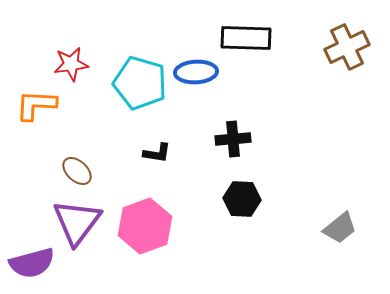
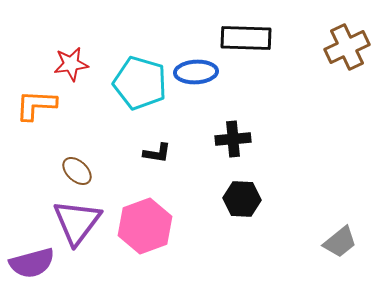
gray trapezoid: moved 14 px down
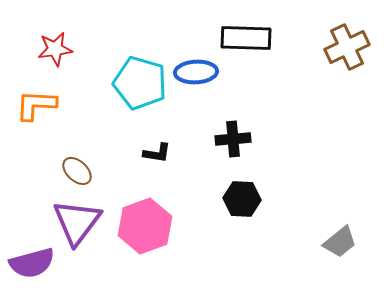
red star: moved 16 px left, 15 px up
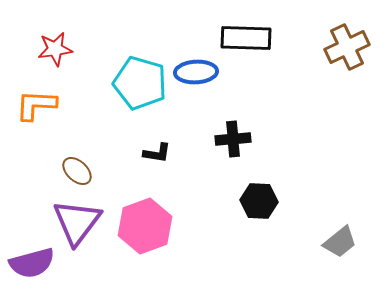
black hexagon: moved 17 px right, 2 px down
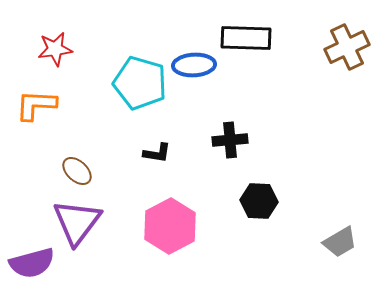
blue ellipse: moved 2 px left, 7 px up
black cross: moved 3 px left, 1 px down
pink hexagon: moved 25 px right; rotated 8 degrees counterclockwise
gray trapezoid: rotated 9 degrees clockwise
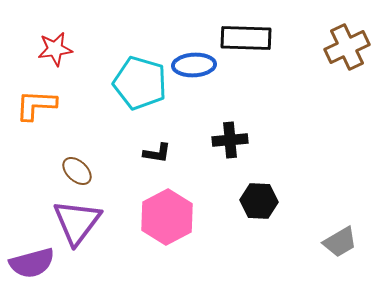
pink hexagon: moved 3 px left, 9 px up
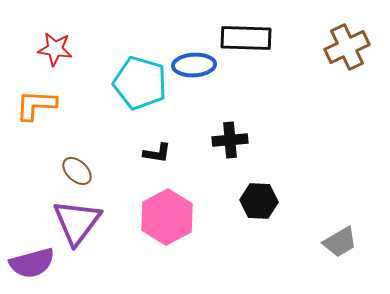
red star: rotated 16 degrees clockwise
